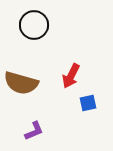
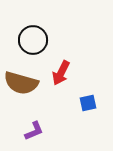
black circle: moved 1 px left, 15 px down
red arrow: moved 10 px left, 3 px up
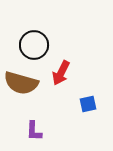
black circle: moved 1 px right, 5 px down
blue square: moved 1 px down
purple L-shape: rotated 115 degrees clockwise
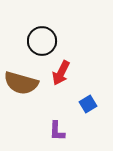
black circle: moved 8 px right, 4 px up
blue square: rotated 18 degrees counterclockwise
purple L-shape: moved 23 px right
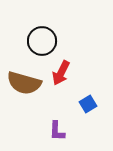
brown semicircle: moved 3 px right
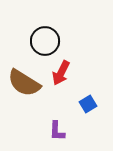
black circle: moved 3 px right
brown semicircle: rotated 16 degrees clockwise
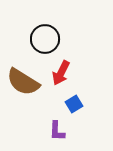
black circle: moved 2 px up
brown semicircle: moved 1 px left, 1 px up
blue square: moved 14 px left
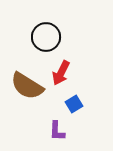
black circle: moved 1 px right, 2 px up
brown semicircle: moved 4 px right, 4 px down
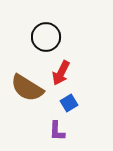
brown semicircle: moved 2 px down
blue square: moved 5 px left, 1 px up
